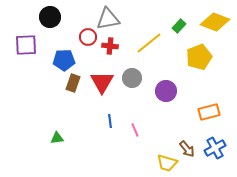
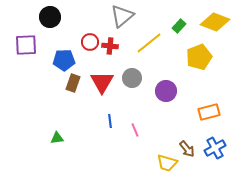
gray triangle: moved 14 px right, 3 px up; rotated 30 degrees counterclockwise
red circle: moved 2 px right, 5 px down
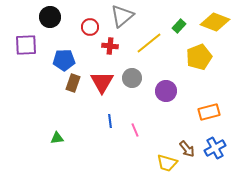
red circle: moved 15 px up
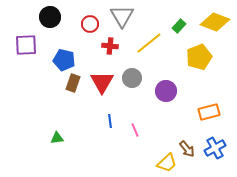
gray triangle: rotated 20 degrees counterclockwise
red circle: moved 3 px up
blue pentagon: rotated 15 degrees clockwise
yellow trapezoid: rotated 60 degrees counterclockwise
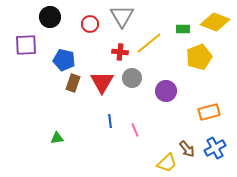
green rectangle: moved 4 px right, 3 px down; rotated 48 degrees clockwise
red cross: moved 10 px right, 6 px down
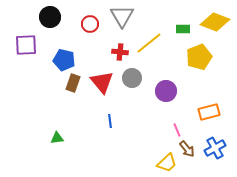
red triangle: rotated 10 degrees counterclockwise
pink line: moved 42 px right
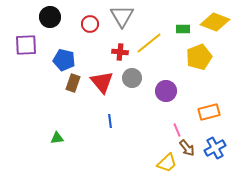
brown arrow: moved 1 px up
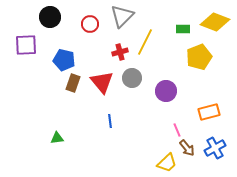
gray triangle: rotated 15 degrees clockwise
yellow line: moved 4 px left, 1 px up; rotated 24 degrees counterclockwise
red cross: rotated 21 degrees counterclockwise
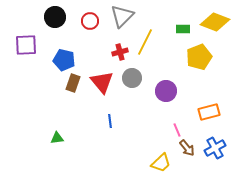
black circle: moved 5 px right
red circle: moved 3 px up
yellow trapezoid: moved 6 px left
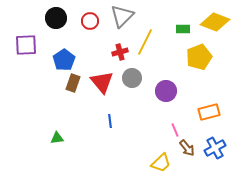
black circle: moved 1 px right, 1 px down
blue pentagon: rotated 25 degrees clockwise
pink line: moved 2 px left
